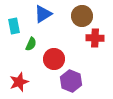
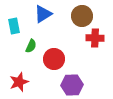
green semicircle: moved 2 px down
purple hexagon: moved 1 px right, 4 px down; rotated 25 degrees counterclockwise
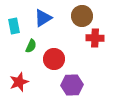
blue triangle: moved 4 px down
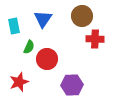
blue triangle: moved 1 px down; rotated 24 degrees counterclockwise
red cross: moved 1 px down
green semicircle: moved 2 px left, 1 px down
red circle: moved 7 px left
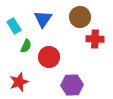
brown circle: moved 2 px left, 1 px down
cyan rectangle: rotated 21 degrees counterclockwise
green semicircle: moved 3 px left, 1 px up
red circle: moved 2 px right, 2 px up
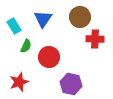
purple hexagon: moved 1 px left, 1 px up; rotated 15 degrees clockwise
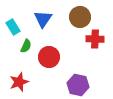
cyan rectangle: moved 1 px left, 1 px down
purple hexagon: moved 7 px right, 1 px down
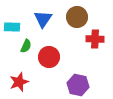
brown circle: moved 3 px left
cyan rectangle: moved 1 px left; rotated 56 degrees counterclockwise
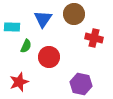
brown circle: moved 3 px left, 3 px up
red cross: moved 1 px left, 1 px up; rotated 12 degrees clockwise
purple hexagon: moved 3 px right, 1 px up
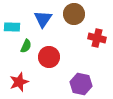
red cross: moved 3 px right
